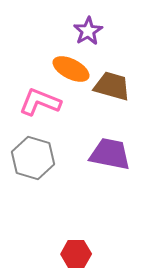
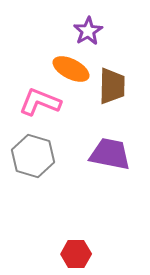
brown trapezoid: rotated 75 degrees clockwise
gray hexagon: moved 2 px up
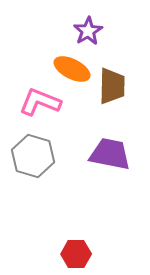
orange ellipse: moved 1 px right
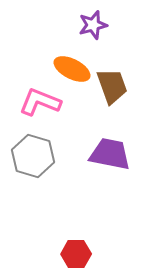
purple star: moved 5 px right, 6 px up; rotated 16 degrees clockwise
brown trapezoid: rotated 21 degrees counterclockwise
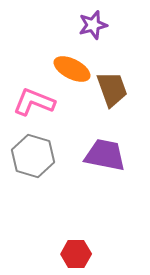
brown trapezoid: moved 3 px down
pink L-shape: moved 6 px left
purple trapezoid: moved 5 px left, 1 px down
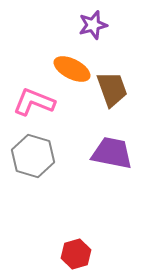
purple trapezoid: moved 7 px right, 2 px up
red hexagon: rotated 16 degrees counterclockwise
